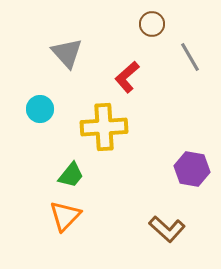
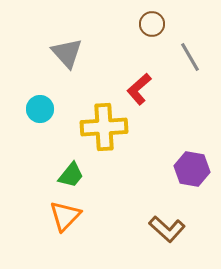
red L-shape: moved 12 px right, 12 px down
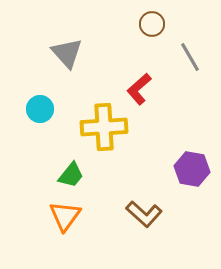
orange triangle: rotated 8 degrees counterclockwise
brown L-shape: moved 23 px left, 15 px up
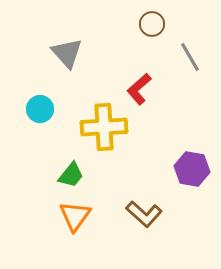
orange triangle: moved 10 px right
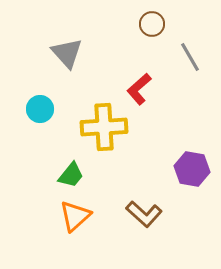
orange triangle: rotated 12 degrees clockwise
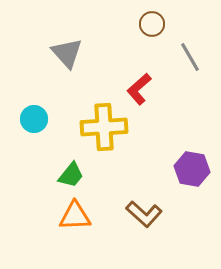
cyan circle: moved 6 px left, 10 px down
orange triangle: rotated 40 degrees clockwise
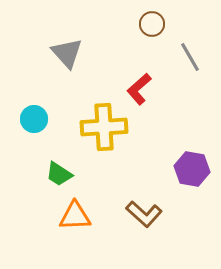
green trapezoid: moved 12 px left, 1 px up; rotated 84 degrees clockwise
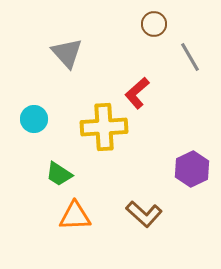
brown circle: moved 2 px right
red L-shape: moved 2 px left, 4 px down
purple hexagon: rotated 24 degrees clockwise
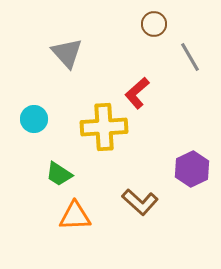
brown L-shape: moved 4 px left, 12 px up
